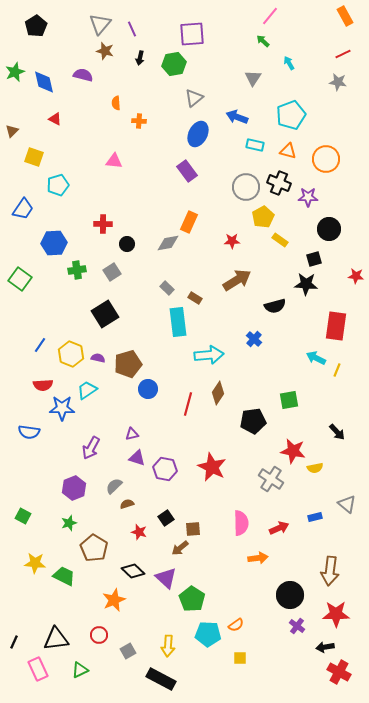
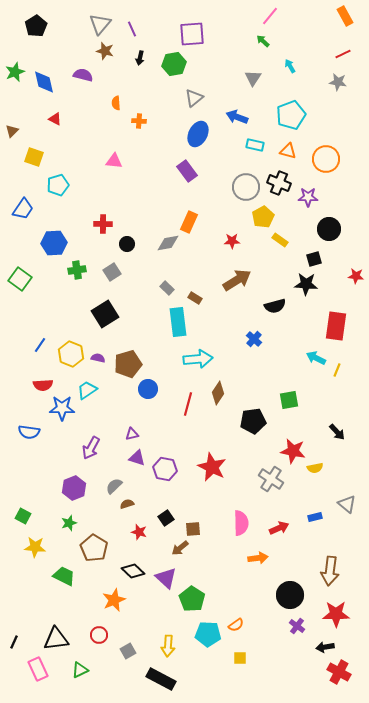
cyan arrow at (289, 63): moved 1 px right, 3 px down
cyan arrow at (209, 355): moved 11 px left, 4 px down
yellow star at (35, 563): moved 16 px up
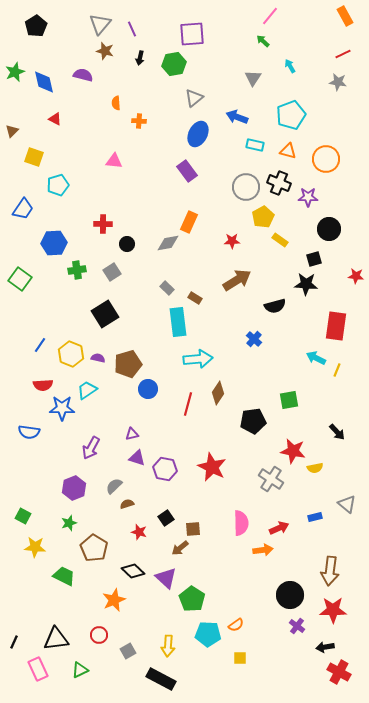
orange arrow at (258, 558): moved 5 px right, 8 px up
red star at (336, 614): moved 3 px left, 4 px up
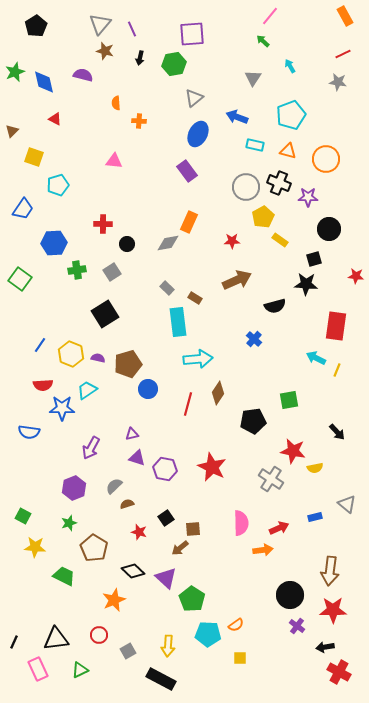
brown arrow at (237, 280): rotated 8 degrees clockwise
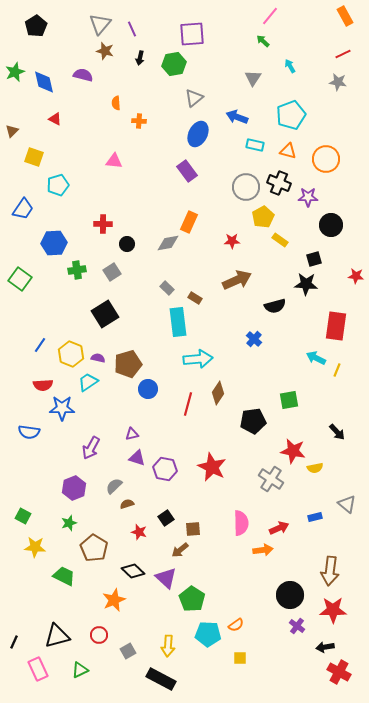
black circle at (329, 229): moved 2 px right, 4 px up
cyan trapezoid at (87, 390): moved 1 px right, 8 px up
brown arrow at (180, 548): moved 2 px down
black triangle at (56, 639): moved 1 px right, 3 px up; rotated 8 degrees counterclockwise
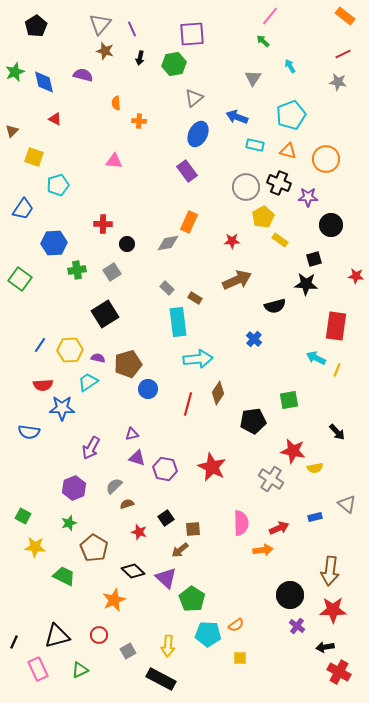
orange rectangle at (345, 16): rotated 24 degrees counterclockwise
yellow hexagon at (71, 354): moved 1 px left, 4 px up; rotated 25 degrees counterclockwise
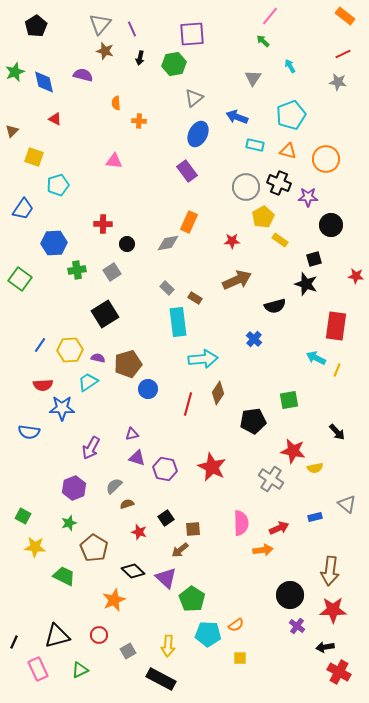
black star at (306, 284): rotated 15 degrees clockwise
cyan arrow at (198, 359): moved 5 px right
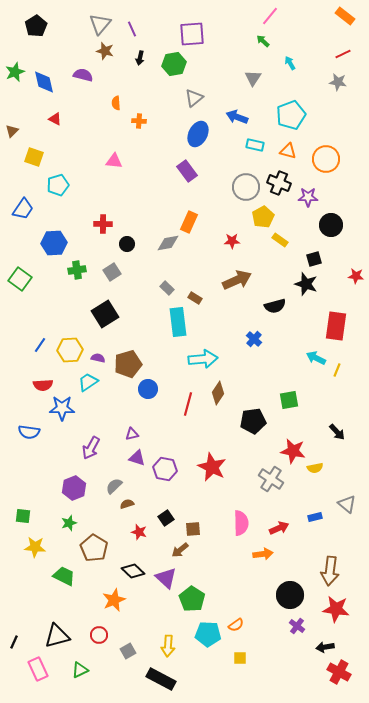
cyan arrow at (290, 66): moved 3 px up
green square at (23, 516): rotated 21 degrees counterclockwise
orange arrow at (263, 550): moved 4 px down
red star at (333, 610): moved 3 px right, 1 px up; rotated 8 degrees clockwise
